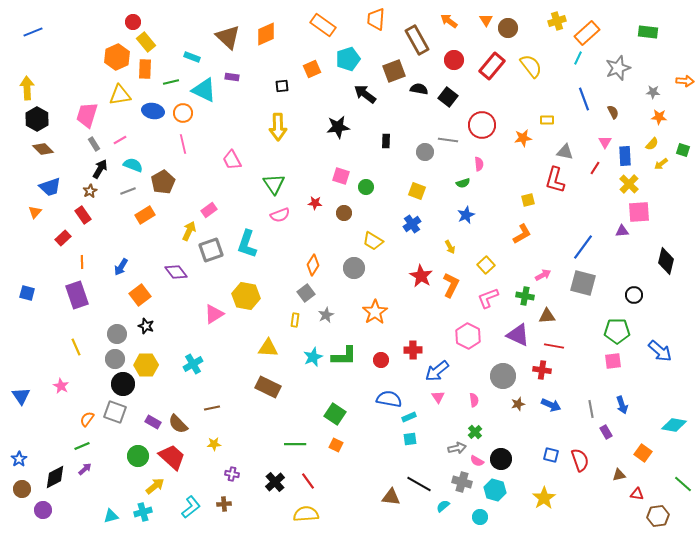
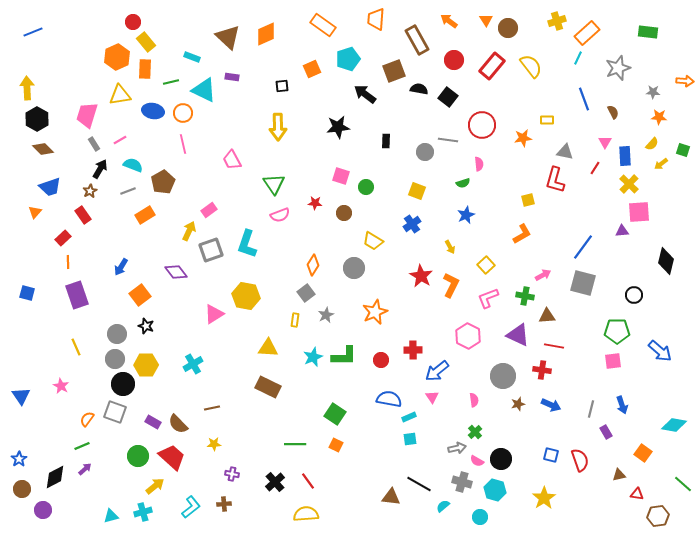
orange line at (82, 262): moved 14 px left
orange star at (375, 312): rotated 10 degrees clockwise
pink triangle at (438, 397): moved 6 px left
gray line at (591, 409): rotated 24 degrees clockwise
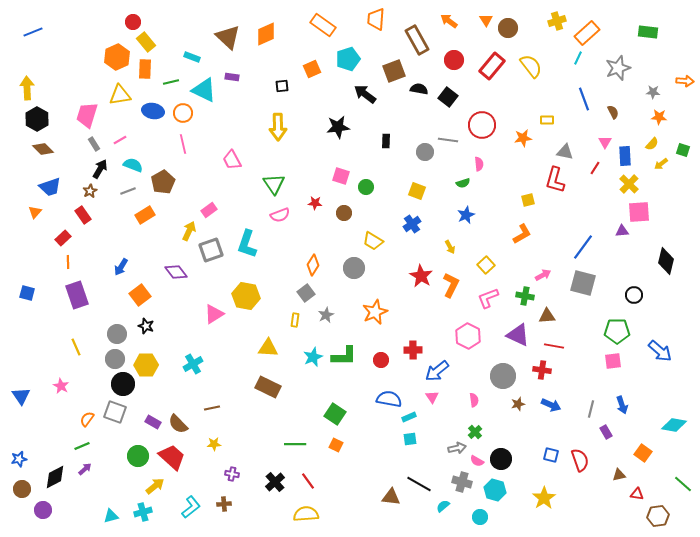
blue star at (19, 459): rotated 21 degrees clockwise
